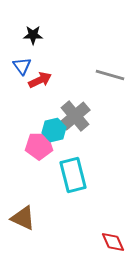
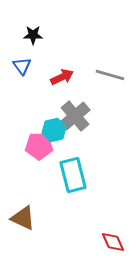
red arrow: moved 22 px right, 3 px up
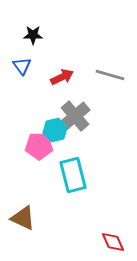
cyan hexagon: moved 1 px right
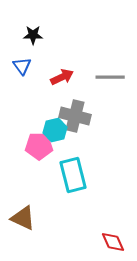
gray line: moved 2 px down; rotated 16 degrees counterclockwise
gray cross: rotated 36 degrees counterclockwise
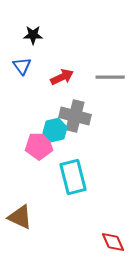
cyan rectangle: moved 2 px down
brown triangle: moved 3 px left, 1 px up
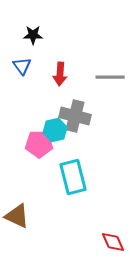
red arrow: moved 2 px left, 3 px up; rotated 120 degrees clockwise
pink pentagon: moved 2 px up
brown triangle: moved 3 px left, 1 px up
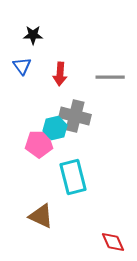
cyan hexagon: moved 2 px up
brown triangle: moved 24 px right
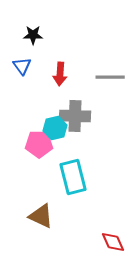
gray cross: rotated 12 degrees counterclockwise
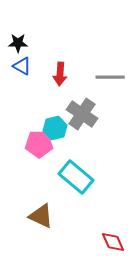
black star: moved 15 px left, 8 px down
blue triangle: rotated 24 degrees counterclockwise
gray cross: moved 7 px right, 2 px up; rotated 32 degrees clockwise
cyan rectangle: moved 3 px right; rotated 36 degrees counterclockwise
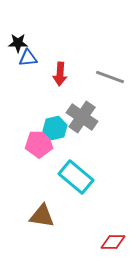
blue triangle: moved 6 px right, 8 px up; rotated 36 degrees counterclockwise
gray line: rotated 20 degrees clockwise
gray cross: moved 3 px down
brown triangle: moved 1 px right; rotated 16 degrees counterclockwise
red diamond: rotated 65 degrees counterclockwise
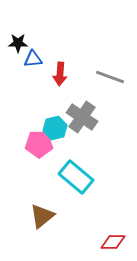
blue triangle: moved 5 px right, 1 px down
brown triangle: rotated 48 degrees counterclockwise
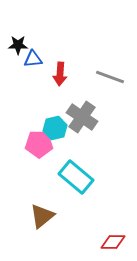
black star: moved 2 px down
